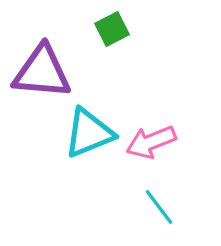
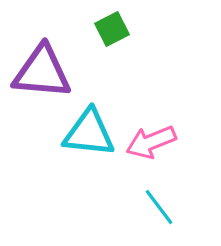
cyan triangle: rotated 28 degrees clockwise
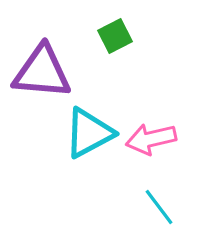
green square: moved 3 px right, 7 px down
cyan triangle: rotated 34 degrees counterclockwise
pink arrow: moved 3 px up; rotated 9 degrees clockwise
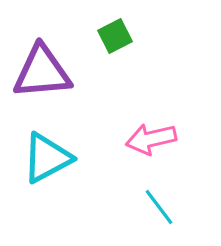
purple triangle: rotated 10 degrees counterclockwise
cyan triangle: moved 42 px left, 25 px down
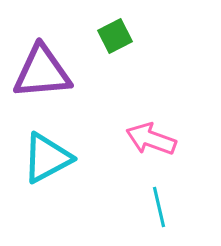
pink arrow: rotated 33 degrees clockwise
cyan line: rotated 24 degrees clockwise
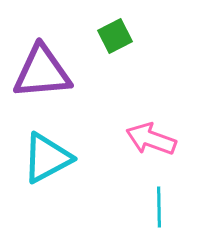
cyan line: rotated 12 degrees clockwise
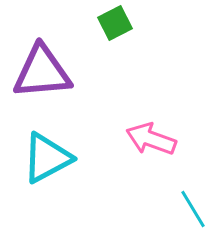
green square: moved 13 px up
cyan line: moved 34 px right, 2 px down; rotated 30 degrees counterclockwise
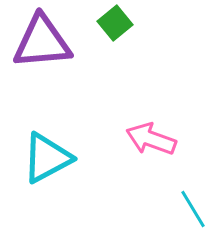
green square: rotated 12 degrees counterclockwise
purple triangle: moved 30 px up
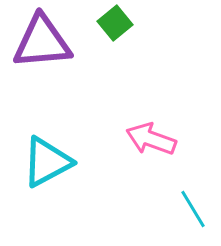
cyan triangle: moved 4 px down
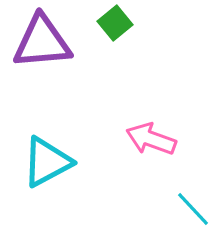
cyan line: rotated 12 degrees counterclockwise
